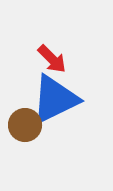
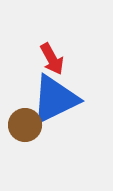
red arrow: rotated 16 degrees clockwise
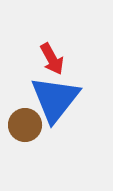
blue triangle: rotated 26 degrees counterclockwise
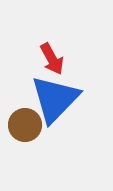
blue triangle: rotated 6 degrees clockwise
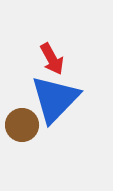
brown circle: moved 3 px left
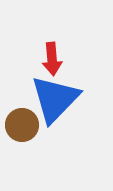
red arrow: rotated 24 degrees clockwise
